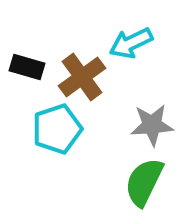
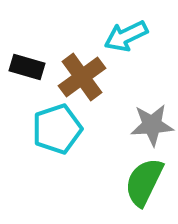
cyan arrow: moved 5 px left, 7 px up
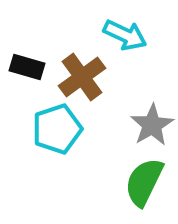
cyan arrow: moved 1 px left, 1 px up; rotated 129 degrees counterclockwise
gray star: rotated 27 degrees counterclockwise
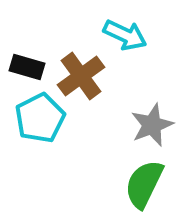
brown cross: moved 1 px left, 1 px up
gray star: rotated 9 degrees clockwise
cyan pentagon: moved 17 px left, 11 px up; rotated 9 degrees counterclockwise
green semicircle: moved 2 px down
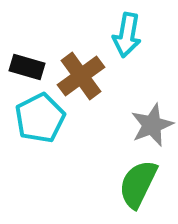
cyan arrow: moved 2 px right; rotated 75 degrees clockwise
green semicircle: moved 6 px left
